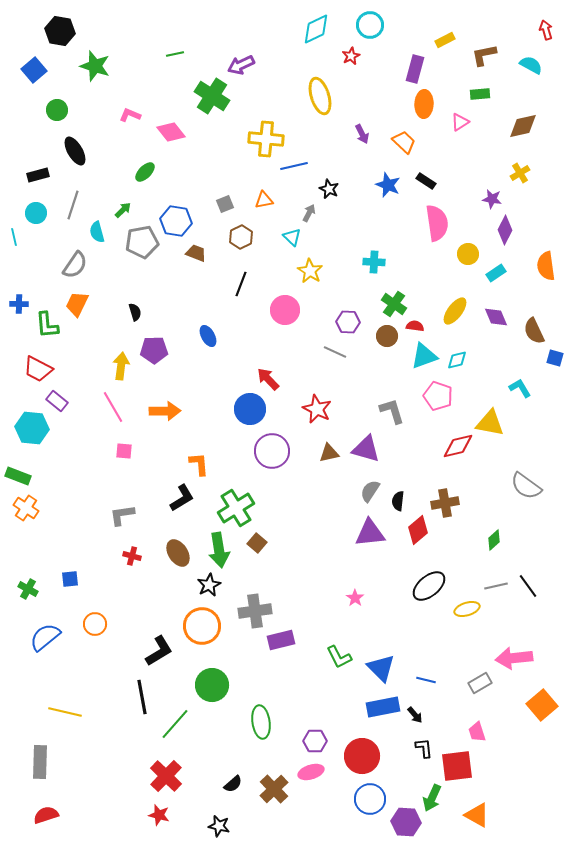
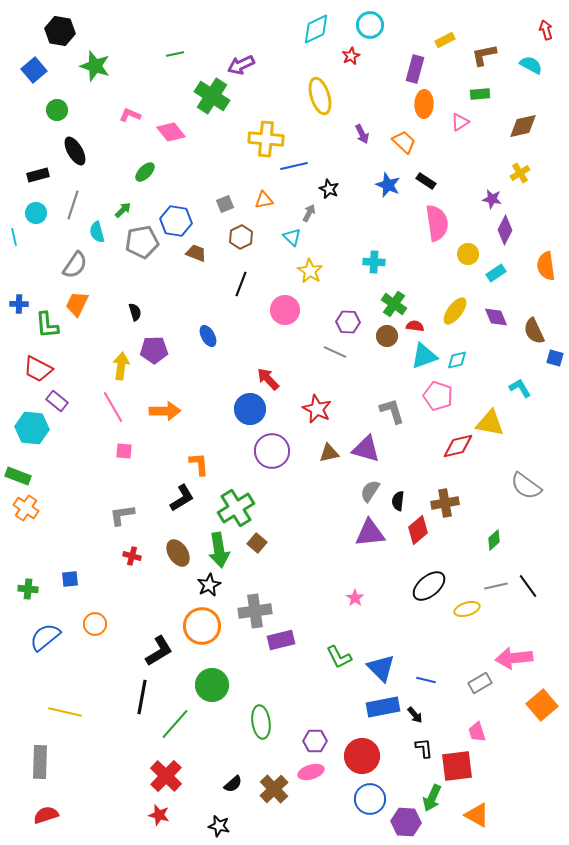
green cross at (28, 589): rotated 24 degrees counterclockwise
black line at (142, 697): rotated 20 degrees clockwise
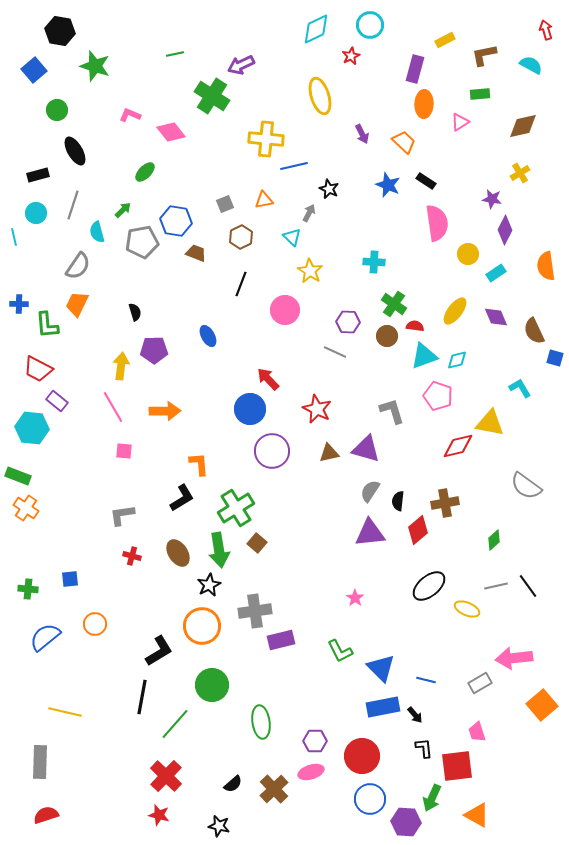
gray semicircle at (75, 265): moved 3 px right, 1 px down
yellow ellipse at (467, 609): rotated 40 degrees clockwise
green L-shape at (339, 657): moved 1 px right, 6 px up
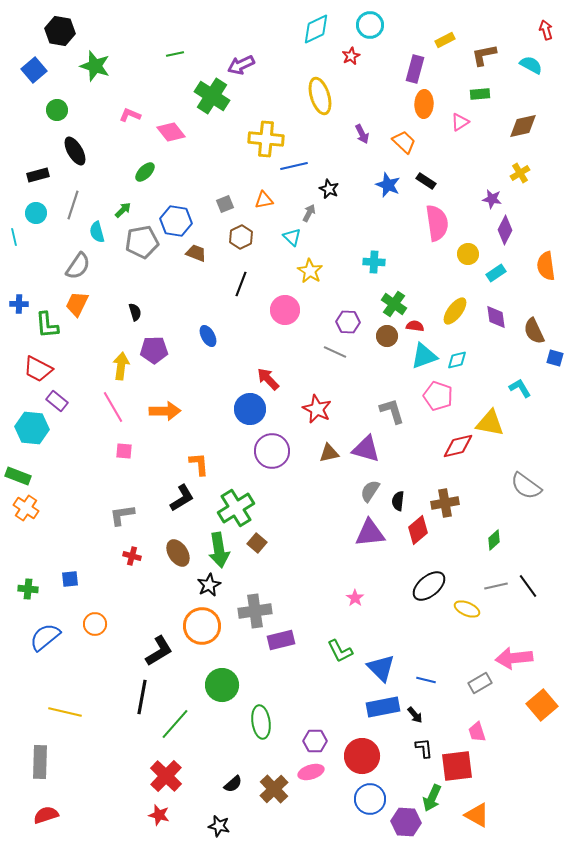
purple diamond at (496, 317): rotated 15 degrees clockwise
green circle at (212, 685): moved 10 px right
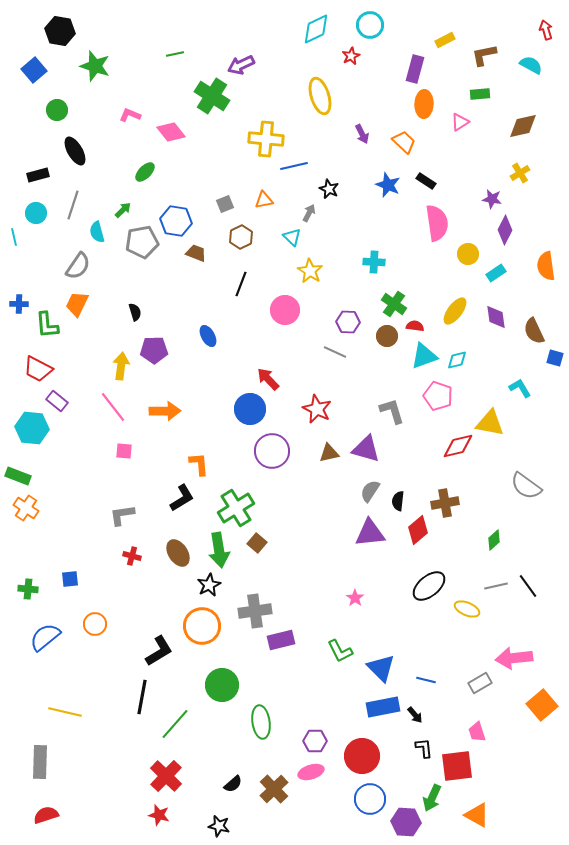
pink line at (113, 407): rotated 8 degrees counterclockwise
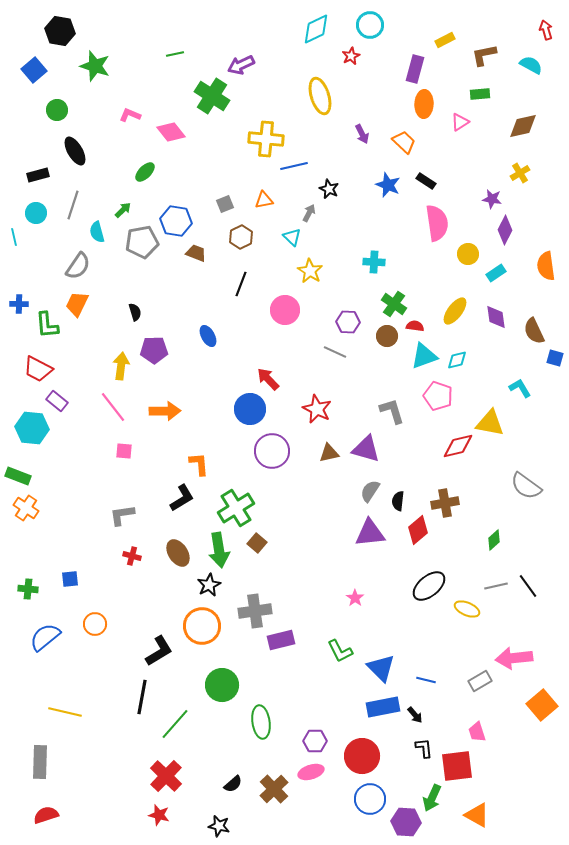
gray rectangle at (480, 683): moved 2 px up
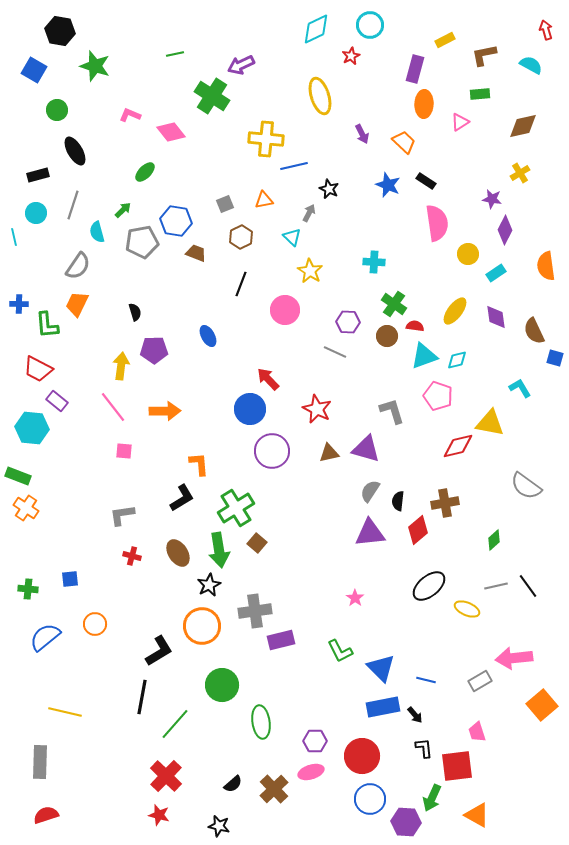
blue square at (34, 70): rotated 20 degrees counterclockwise
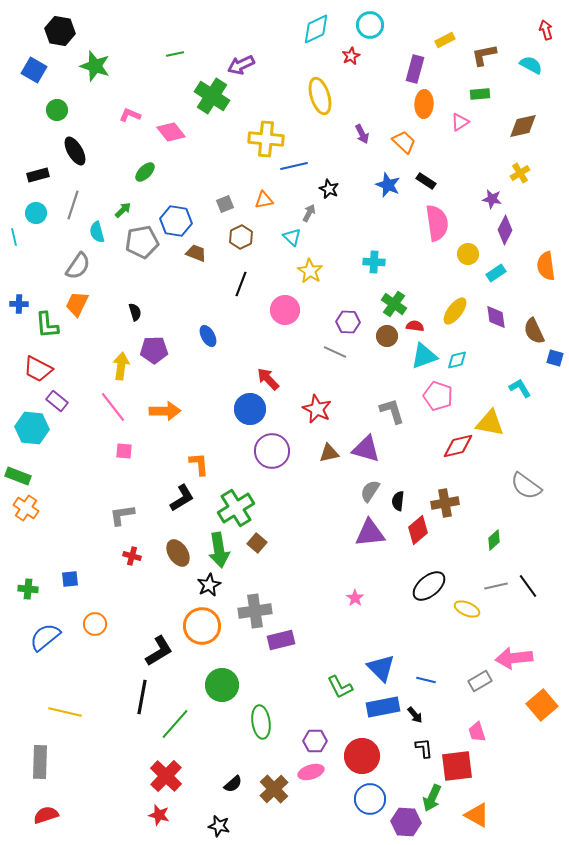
green L-shape at (340, 651): moved 36 px down
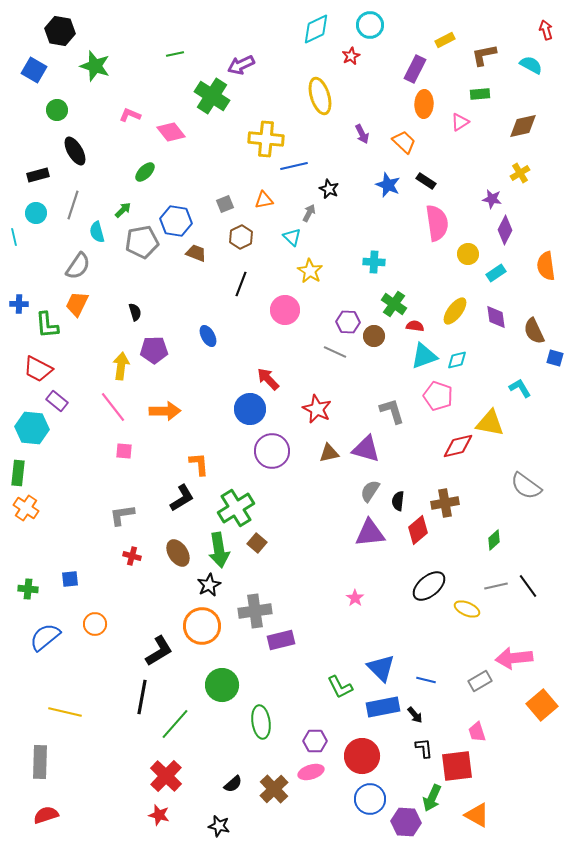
purple rectangle at (415, 69): rotated 12 degrees clockwise
brown circle at (387, 336): moved 13 px left
green rectangle at (18, 476): moved 3 px up; rotated 75 degrees clockwise
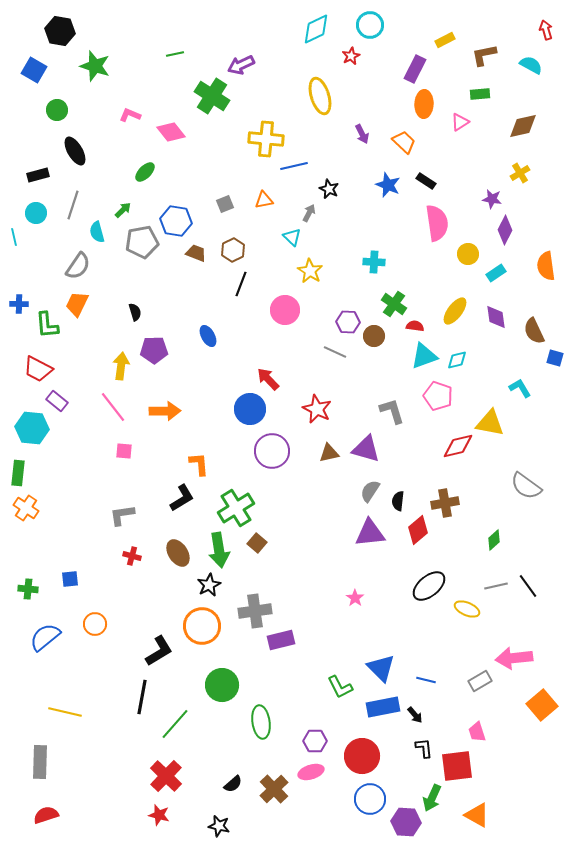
brown hexagon at (241, 237): moved 8 px left, 13 px down
